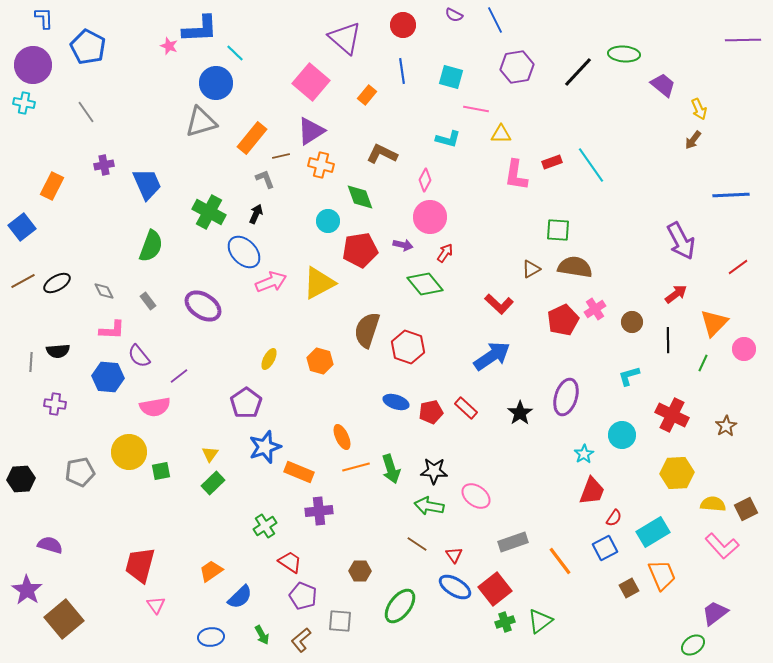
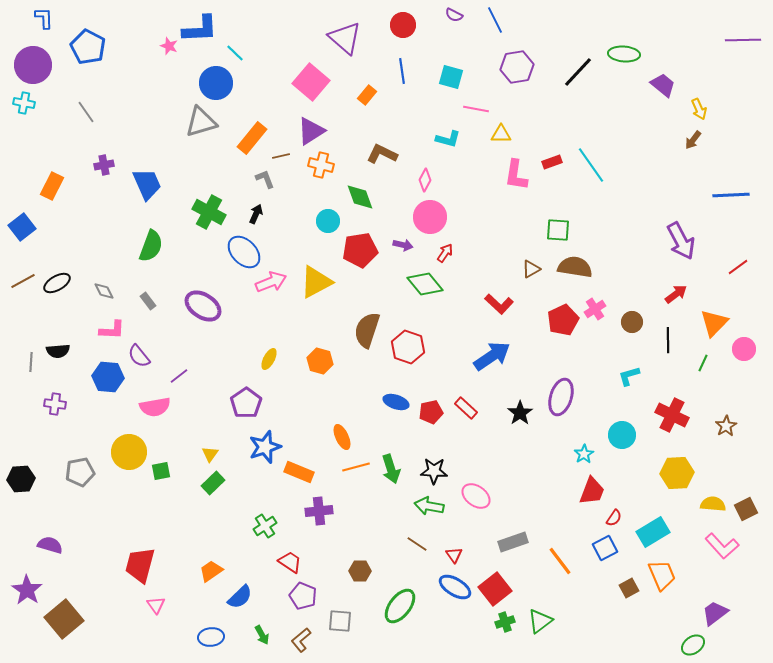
yellow triangle at (319, 283): moved 3 px left, 1 px up
purple ellipse at (566, 397): moved 5 px left
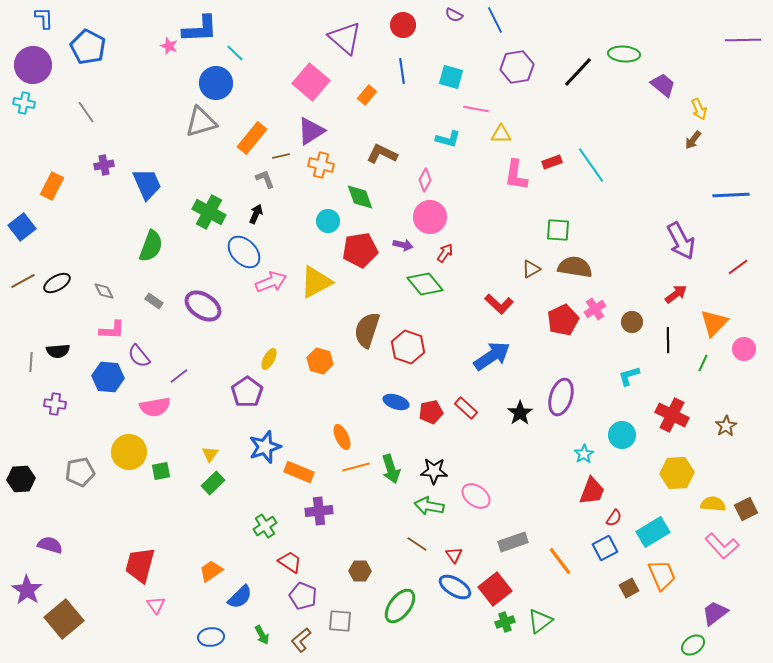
gray rectangle at (148, 301): moved 6 px right; rotated 18 degrees counterclockwise
purple pentagon at (246, 403): moved 1 px right, 11 px up
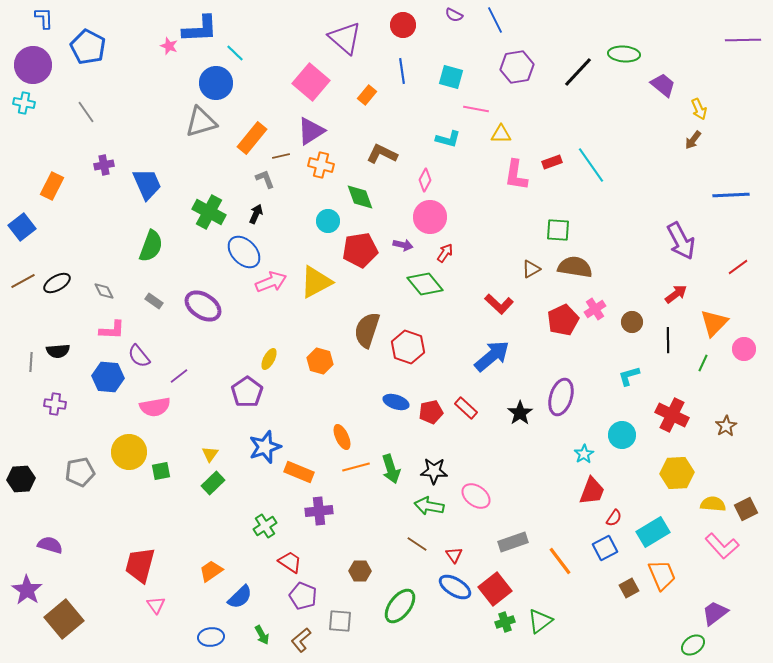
blue arrow at (492, 356): rotated 6 degrees counterclockwise
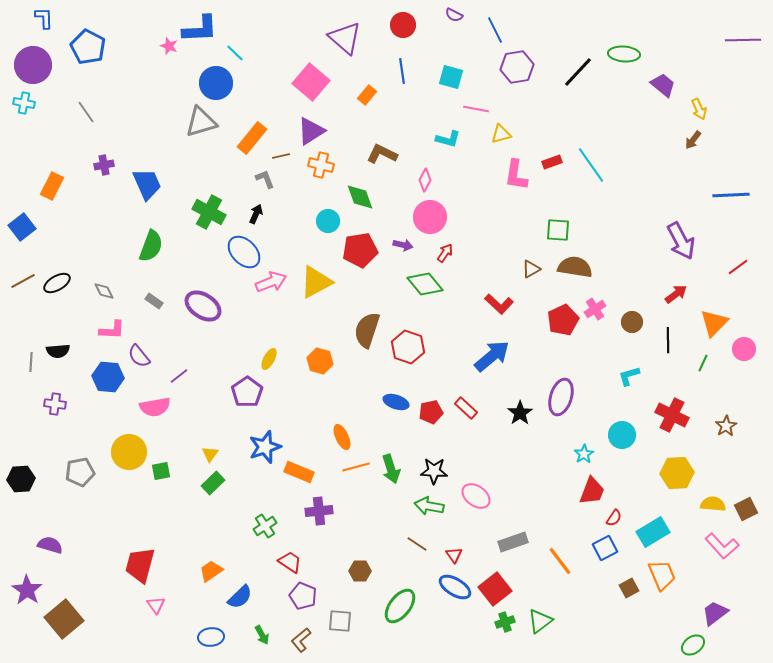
blue line at (495, 20): moved 10 px down
yellow triangle at (501, 134): rotated 15 degrees counterclockwise
